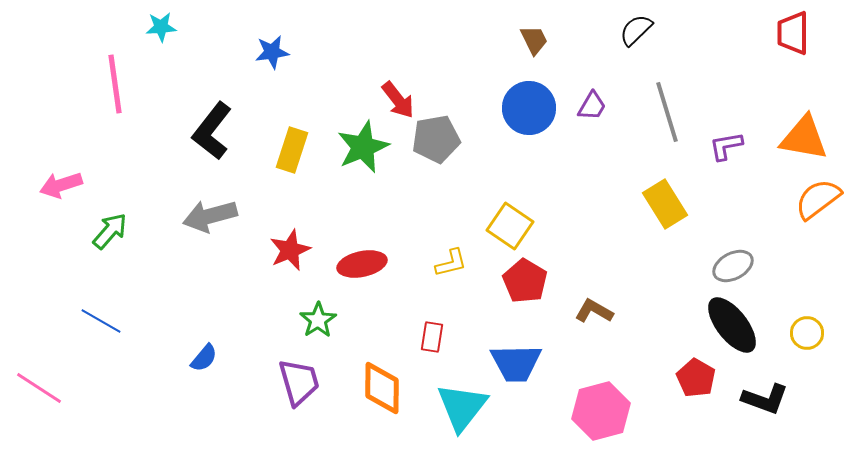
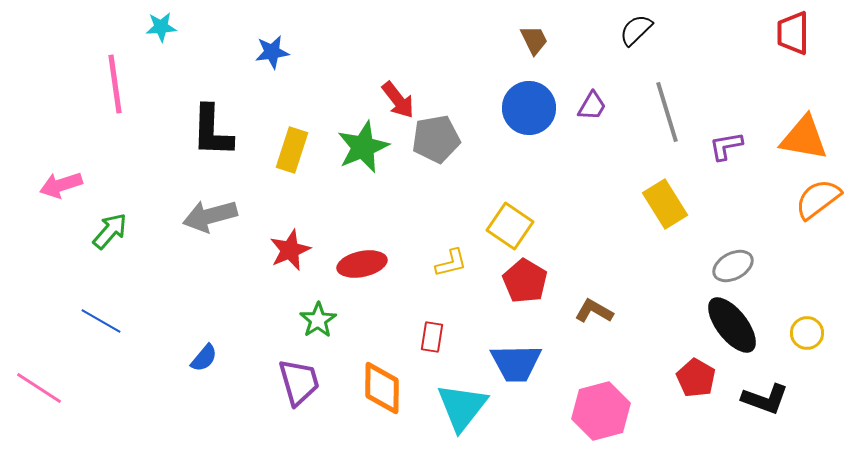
black L-shape at (212, 131): rotated 36 degrees counterclockwise
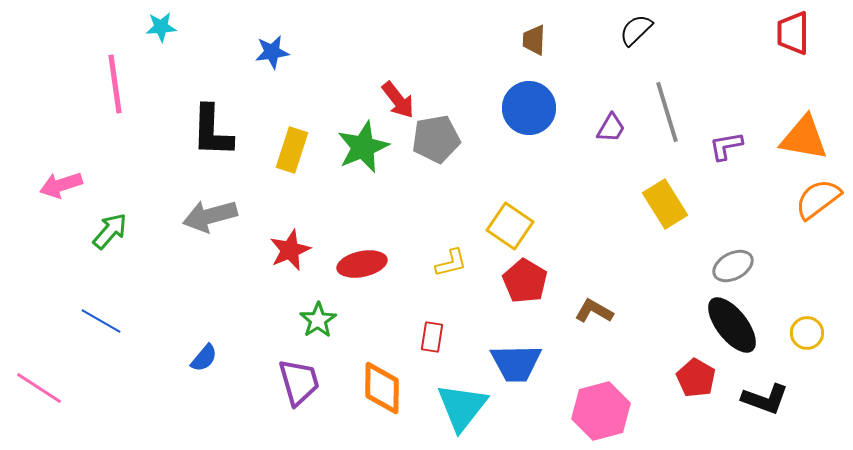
brown trapezoid at (534, 40): rotated 152 degrees counterclockwise
purple trapezoid at (592, 106): moved 19 px right, 22 px down
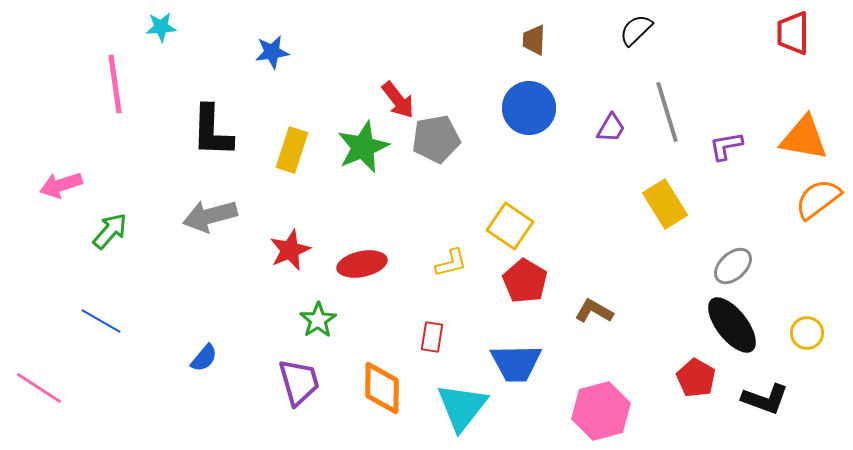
gray ellipse at (733, 266): rotated 15 degrees counterclockwise
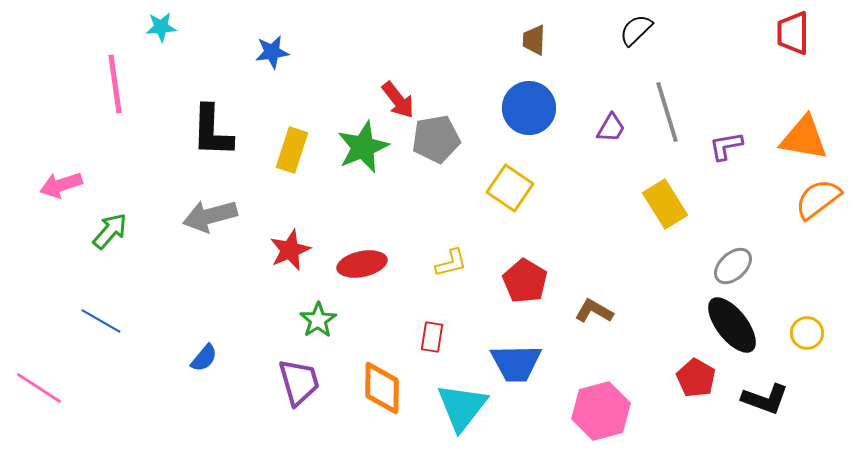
yellow square at (510, 226): moved 38 px up
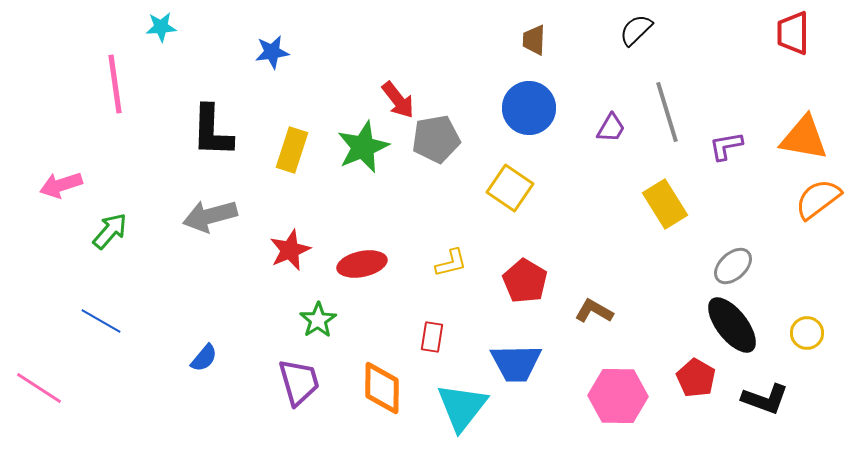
pink hexagon at (601, 411): moved 17 px right, 15 px up; rotated 16 degrees clockwise
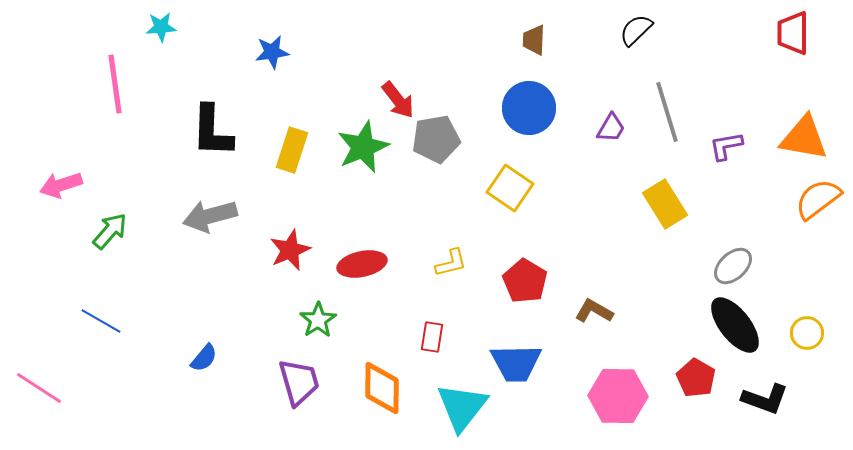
black ellipse at (732, 325): moved 3 px right
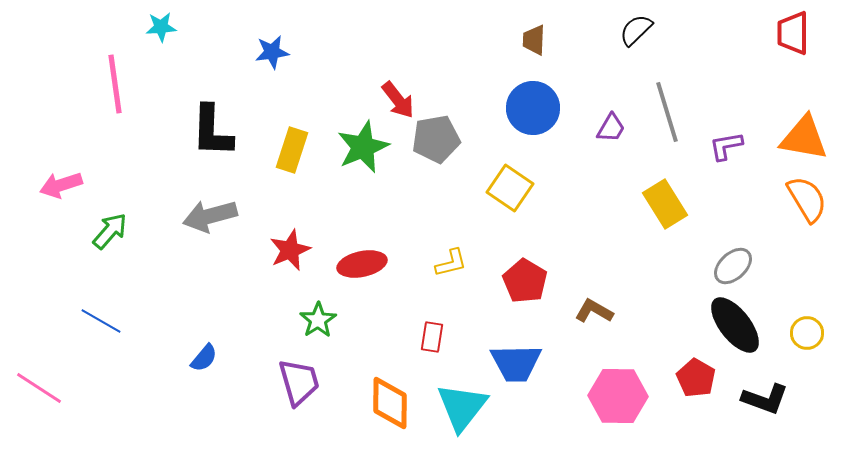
blue circle at (529, 108): moved 4 px right
orange semicircle at (818, 199): moved 11 px left; rotated 96 degrees clockwise
orange diamond at (382, 388): moved 8 px right, 15 px down
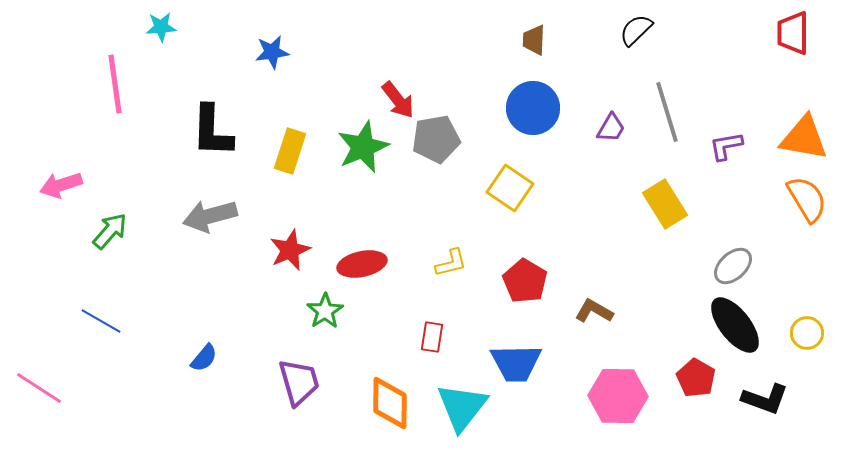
yellow rectangle at (292, 150): moved 2 px left, 1 px down
green star at (318, 320): moved 7 px right, 9 px up
